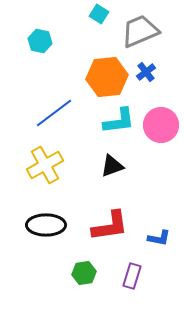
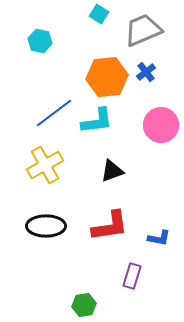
gray trapezoid: moved 3 px right, 1 px up
cyan L-shape: moved 22 px left
black triangle: moved 5 px down
black ellipse: moved 1 px down
green hexagon: moved 32 px down
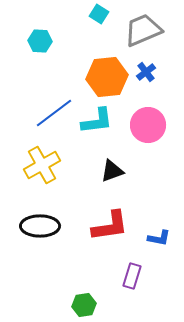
cyan hexagon: rotated 10 degrees counterclockwise
pink circle: moved 13 px left
yellow cross: moved 3 px left
black ellipse: moved 6 px left
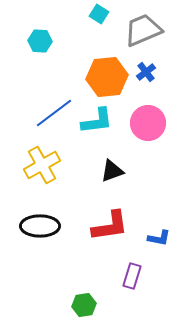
pink circle: moved 2 px up
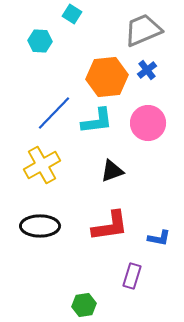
cyan square: moved 27 px left
blue cross: moved 1 px right, 2 px up
blue line: rotated 9 degrees counterclockwise
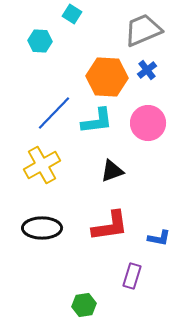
orange hexagon: rotated 9 degrees clockwise
black ellipse: moved 2 px right, 2 px down
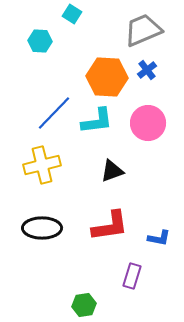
yellow cross: rotated 15 degrees clockwise
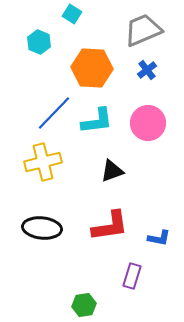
cyan hexagon: moved 1 px left, 1 px down; rotated 20 degrees clockwise
orange hexagon: moved 15 px left, 9 px up
yellow cross: moved 1 px right, 3 px up
black ellipse: rotated 6 degrees clockwise
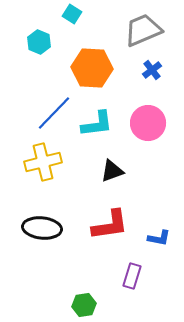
blue cross: moved 5 px right
cyan L-shape: moved 3 px down
red L-shape: moved 1 px up
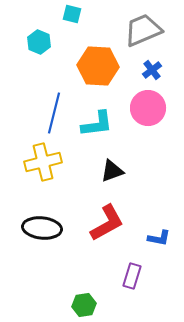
cyan square: rotated 18 degrees counterclockwise
orange hexagon: moved 6 px right, 2 px up
blue line: rotated 30 degrees counterclockwise
pink circle: moved 15 px up
red L-shape: moved 3 px left, 2 px up; rotated 21 degrees counterclockwise
